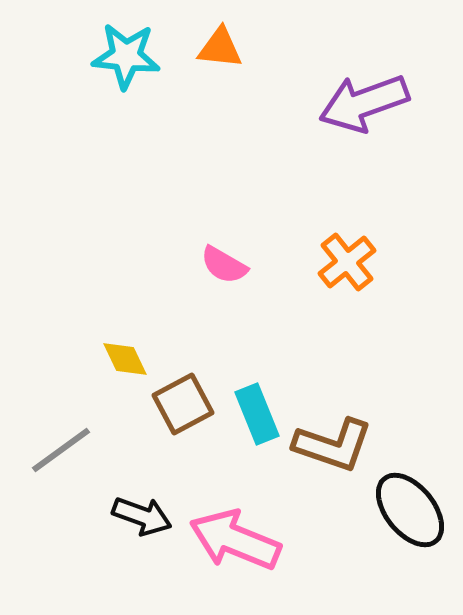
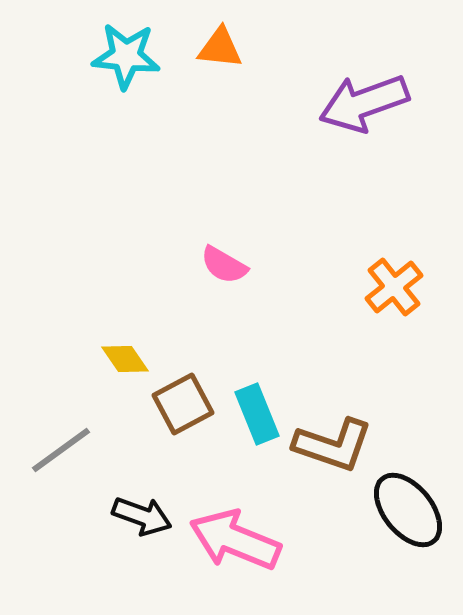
orange cross: moved 47 px right, 25 px down
yellow diamond: rotated 9 degrees counterclockwise
black ellipse: moved 2 px left
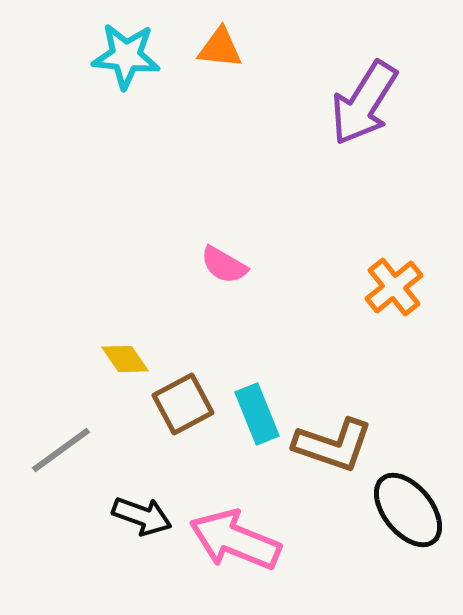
purple arrow: rotated 38 degrees counterclockwise
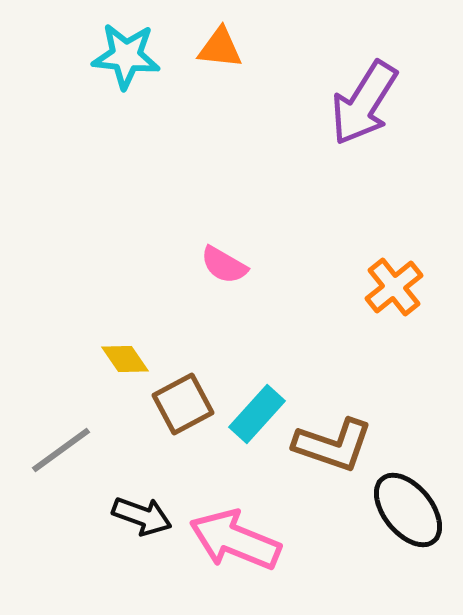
cyan rectangle: rotated 64 degrees clockwise
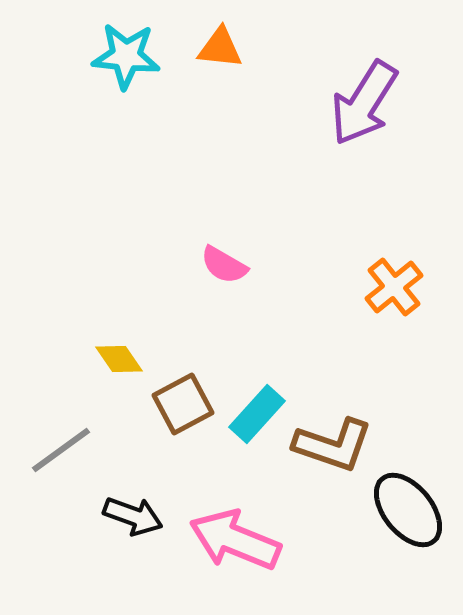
yellow diamond: moved 6 px left
black arrow: moved 9 px left
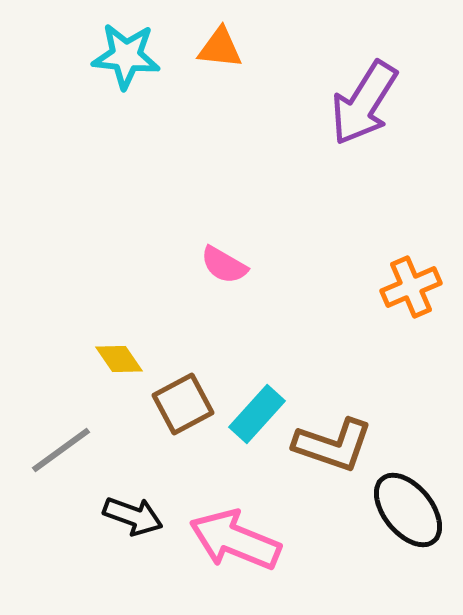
orange cross: moved 17 px right; rotated 16 degrees clockwise
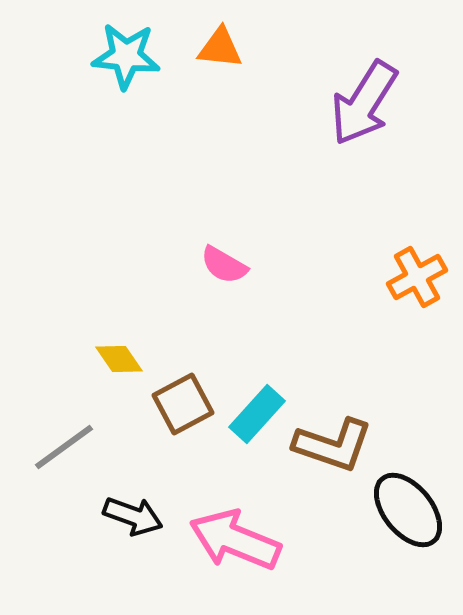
orange cross: moved 6 px right, 10 px up; rotated 6 degrees counterclockwise
gray line: moved 3 px right, 3 px up
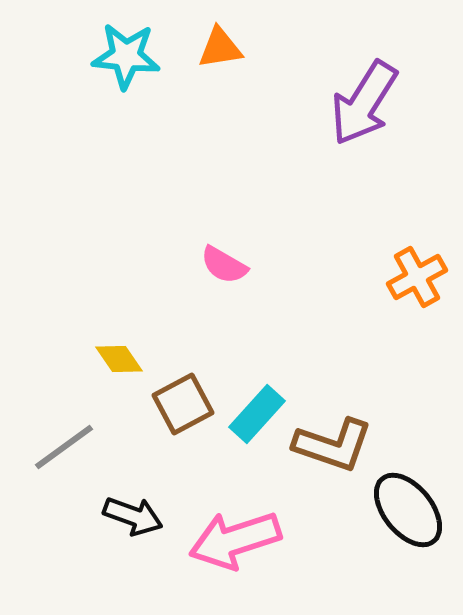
orange triangle: rotated 15 degrees counterclockwise
pink arrow: rotated 40 degrees counterclockwise
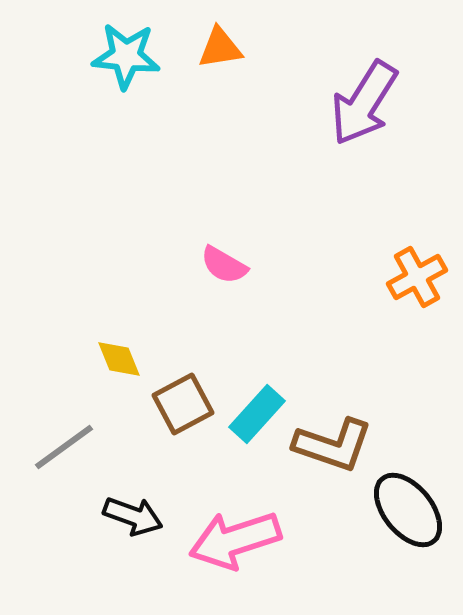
yellow diamond: rotated 12 degrees clockwise
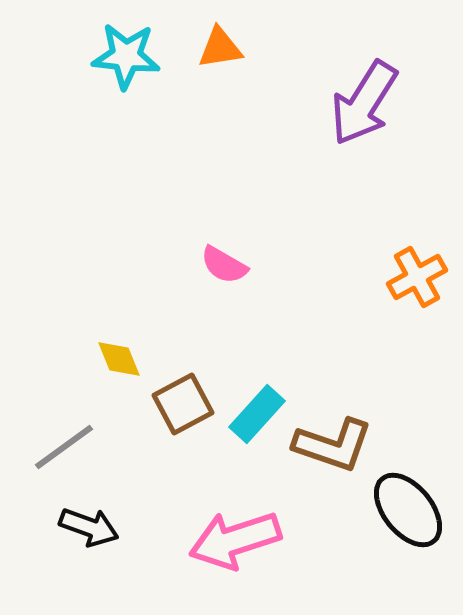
black arrow: moved 44 px left, 11 px down
